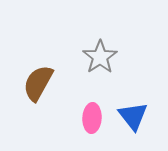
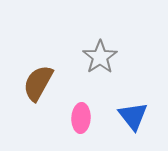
pink ellipse: moved 11 px left
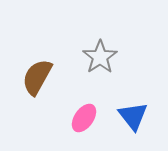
brown semicircle: moved 1 px left, 6 px up
pink ellipse: moved 3 px right; rotated 32 degrees clockwise
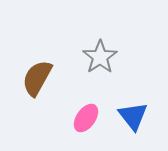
brown semicircle: moved 1 px down
pink ellipse: moved 2 px right
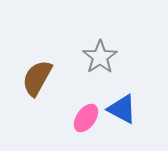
blue triangle: moved 11 px left, 7 px up; rotated 24 degrees counterclockwise
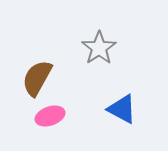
gray star: moved 1 px left, 9 px up
pink ellipse: moved 36 px left, 2 px up; rotated 36 degrees clockwise
